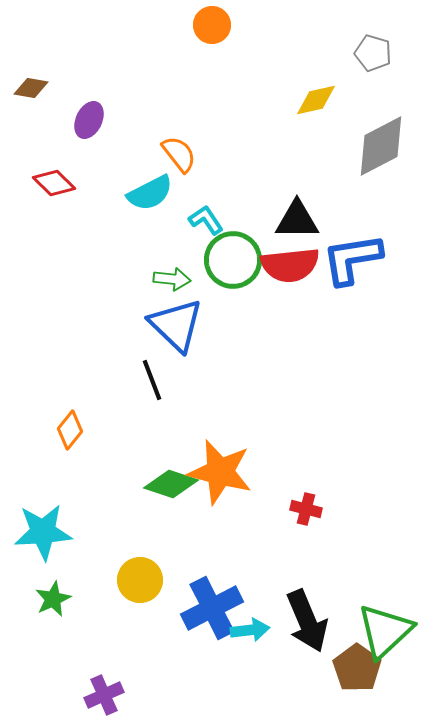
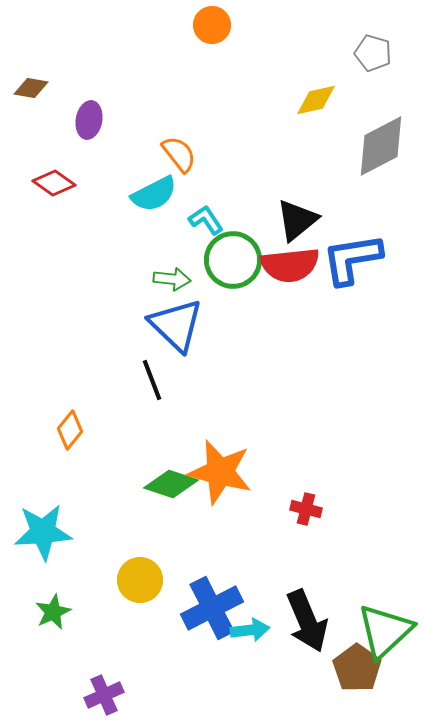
purple ellipse: rotated 15 degrees counterclockwise
red diamond: rotated 9 degrees counterclockwise
cyan semicircle: moved 4 px right, 1 px down
black triangle: rotated 39 degrees counterclockwise
green star: moved 13 px down
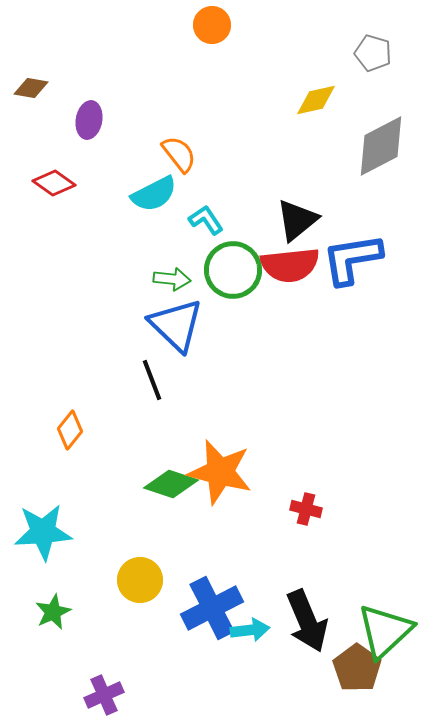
green circle: moved 10 px down
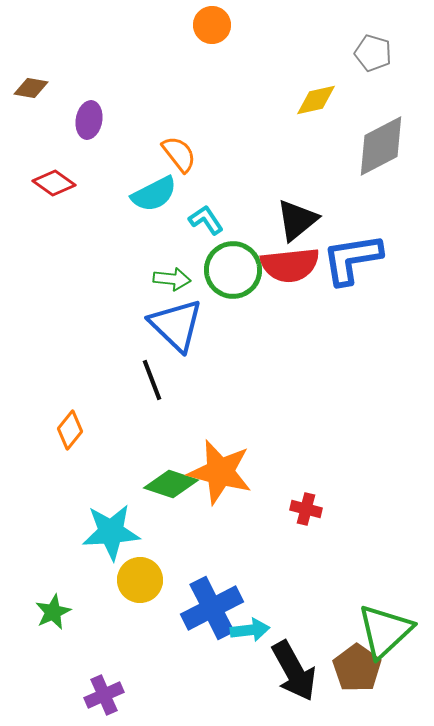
cyan star: moved 68 px right
black arrow: moved 13 px left, 50 px down; rotated 6 degrees counterclockwise
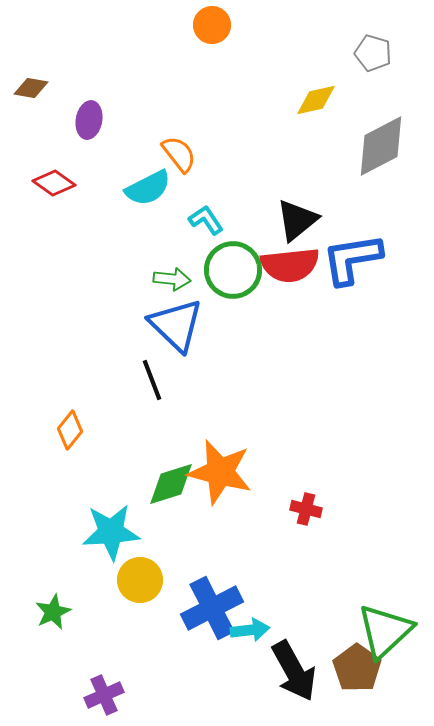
cyan semicircle: moved 6 px left, 6 px up
green diamond: rotated 36 degrees counterclockwise
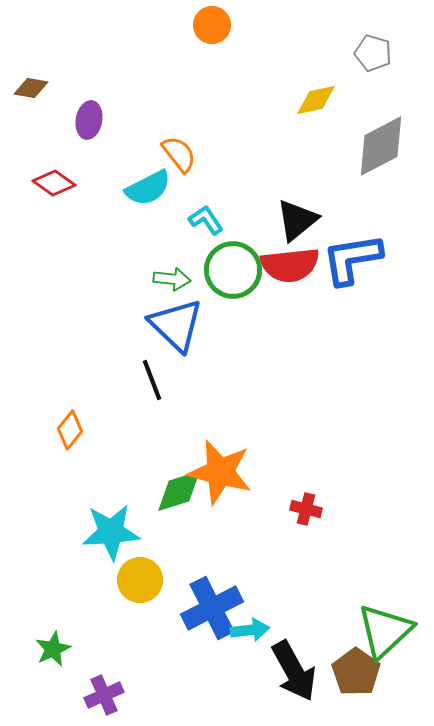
green diamond: moved 8 px right, 7 px down
green star: moved 37 px down
brown pentagon: moved 1 px left, 4 px down
